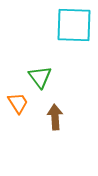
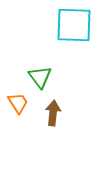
brown arrow: moved 2 px left, 4 px up; rotated 10 degrees clockwise
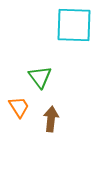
orange trapezoid: moved 1 px right, 4 px down
brown arrow: moved 2 px left, 6 px down
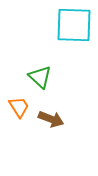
green triangle: rotated 10 degrees counterclockwise
brown arrow: rotated 105 degrees clockwise
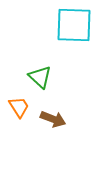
brown arrow: moved 2 px right
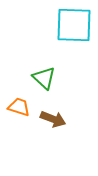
green triangle: moved 4 px right, 1 px down
orange trapezoid: rotated 40 degrees counterclockwise
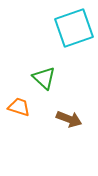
cyan square: moved 3 px down; rotated 21 degrees counterclockwise
brown arrow: moved 16 px right
